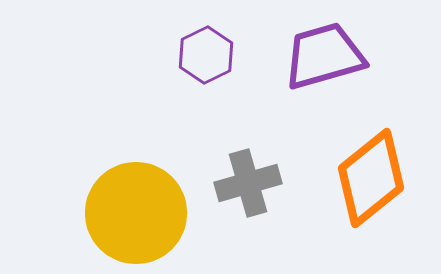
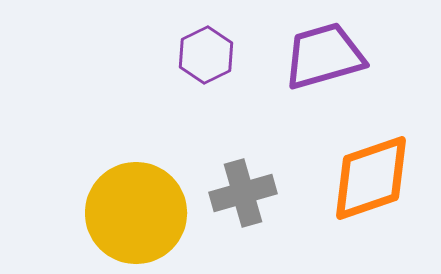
orange diamond: rotated 20 degrees clockwise
gray cross: moved 5 px left, 10 px down
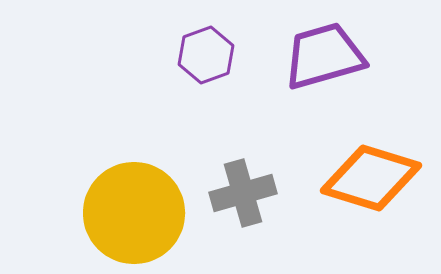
purple hexagon: rotated 6 degrees clockwise
orange diamond: rotated 36 degrees clockwise
yellow circle: moved 2 px left
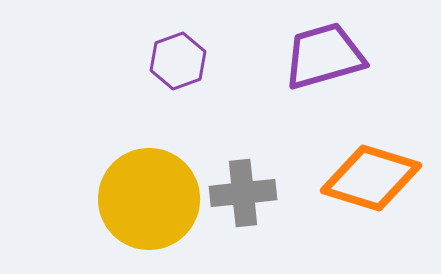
purple hexagon: moved 28 px left, 6 px down
gray cross: rotated 10 degrees clockwise
yellow circle: moved 15 px right, 14 px up
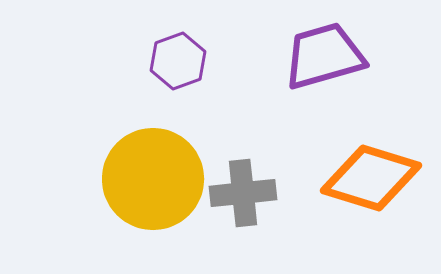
yellow circle: moved 4 px right, 20 px up
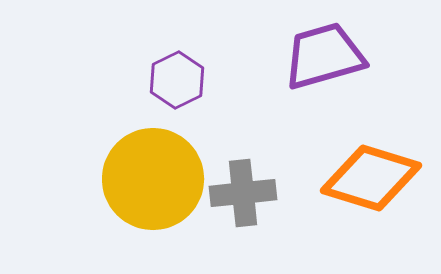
purple hexagon: moved 1 px left, 19 px down; rotated 6 degrees counterclockwise
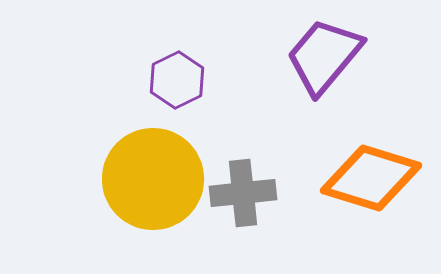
purple trapezoid: rotated 34 degrees counterclockwise
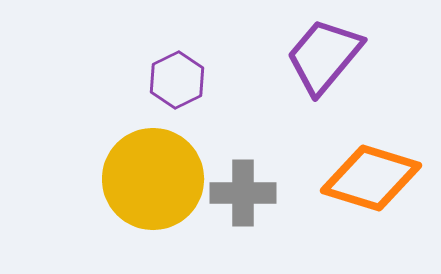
gray cross: rotated 6 degrees clockwise
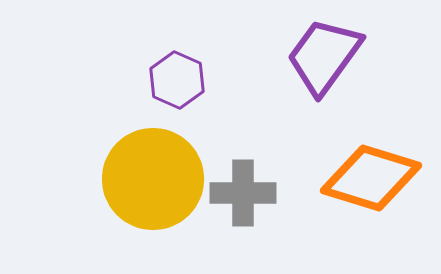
purple trapezoid: rotated 4 degrees counterclockwise
purple hexagon: rotated 10 degrees counterclockwise
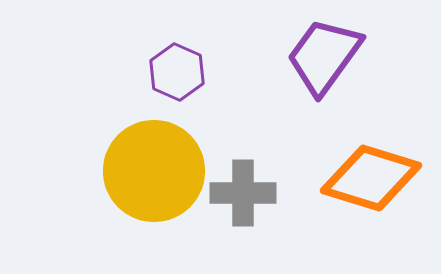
purple hexagon: moved 8 px up
yellow circle: moved 1 px right, 8 px up
